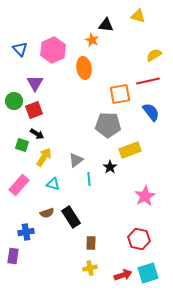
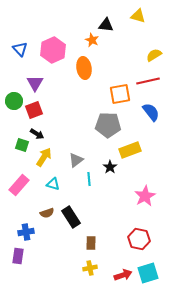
purple rectangle: moved 5 px right
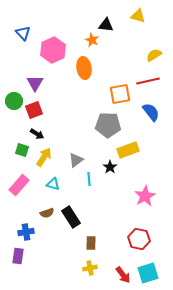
blue triangle: moved 3 px right, 16 px up
green square: moved 5 px down
yellow rectangle: moved 2 px left
red arrow: rotated 72 degrees clockwise
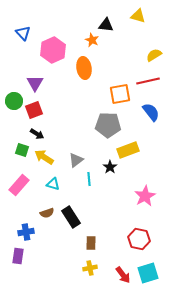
yellow arrow: rotated 90 degrees counterclockwise
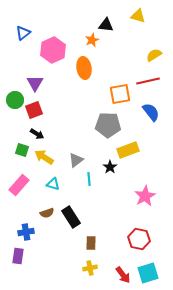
blue triangle: rotated 35 degrees clockwise
orange star: rotated 24 degrees clockwise
green circle: moved 1 px right, 1 px up
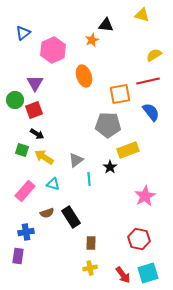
yellow triangle: moved 4 px right, 1 px up
orange ellipse: moved 8 px down; rotated 10 degrees counterclockwise
pink rectangle: moved 6 px right, 6 px down
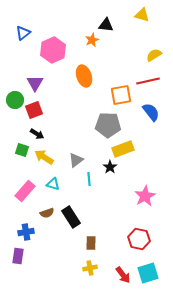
orange square: moved 1 px right, 1 px down
yellow rectangle: moved 5 px left, 1 px up
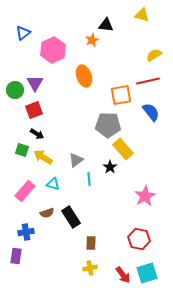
green circle: moved 10 px up
yellow rectangle: rotated 70 degrees clockwise
yellow arrow: moved 1 px left
purple rectangle: moved 2 px left
cyan square: moved 1 px left
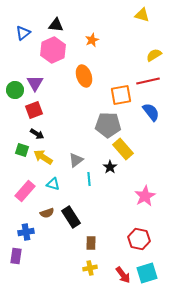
black triangle: moved 50 px left
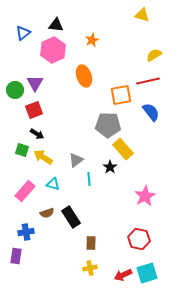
red arrow: rotated 102 degrees clockwise
